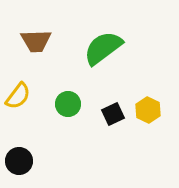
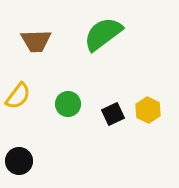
green semicircle: moved 14 px up
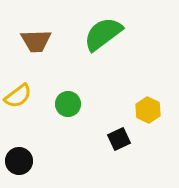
yellow semicircle: rotated 16 degrees clockwise
black square: moved 6 px right, 25 px down
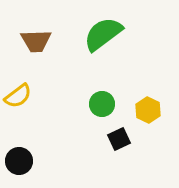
green circle: moved 34 px right
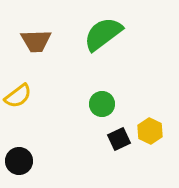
yellow hexagon: moved 2 px right, 21 px down
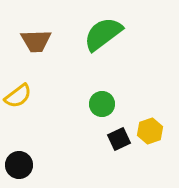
yellow hexagon: rotated 15 degrees clockwise
black circle: moved 4 px down
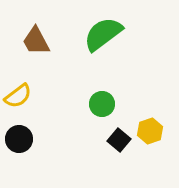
brown trapezoid: rotated 64 degrees clockwise
black square: moved 1 px down; rotated 25 degrees counterclockwise
black circle: moved 26 px up
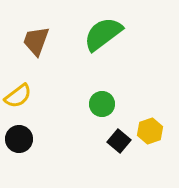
brown trapezoid: rotated 48 degrees clockwise
black square: moved 1 px down
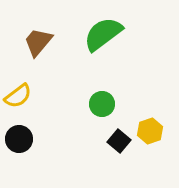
brown trapezoid: moved 2 px right, 1 px down; rotated 20 degrees clockwise
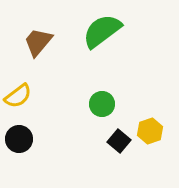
green semicircle: moved 1 px left, 3 px up
